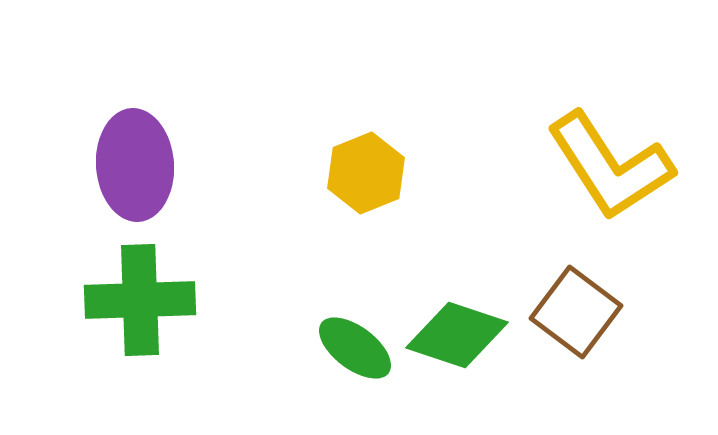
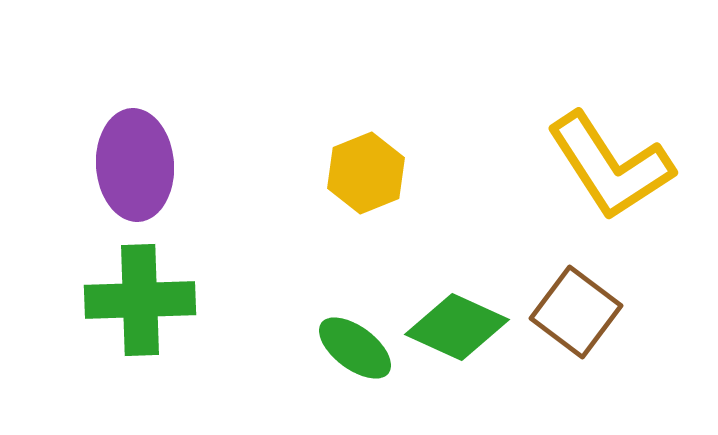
green diamond: moved 8 px up; rotated 6 degrees clockwise
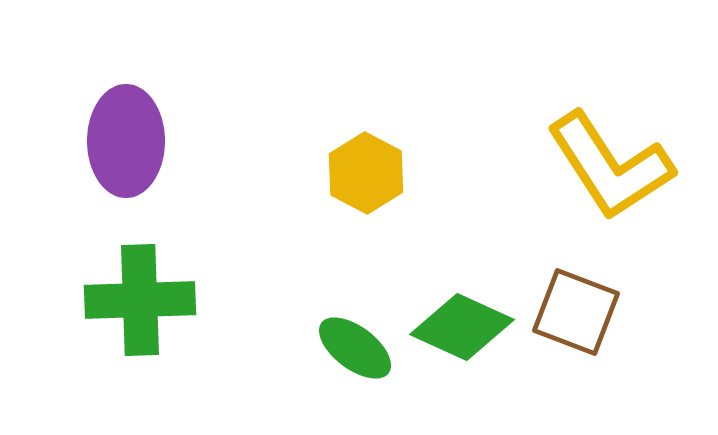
purple ellipse: moved 9 px left, 24 px up; rotated 4 degrees clockwise
yellow hexagon: rotated 10 degrees counterclockwise
brown square: rotated 16 degrees counterclockwise
green diamond: moved 5 px right
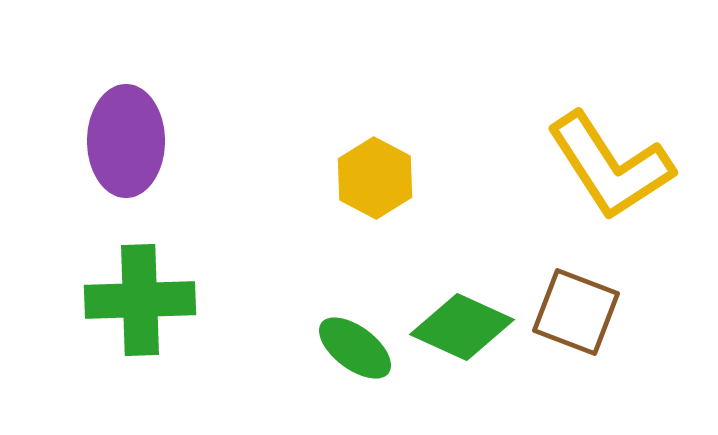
yellow hexagon: moved 9 px right, 5 px down
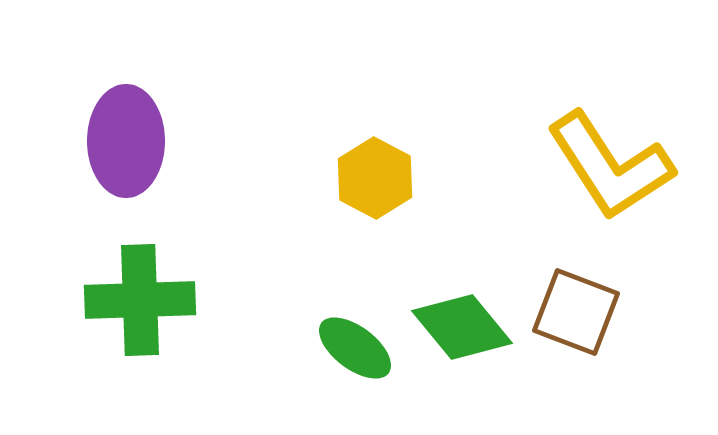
green diamond: rotated 26 degrees clockwise
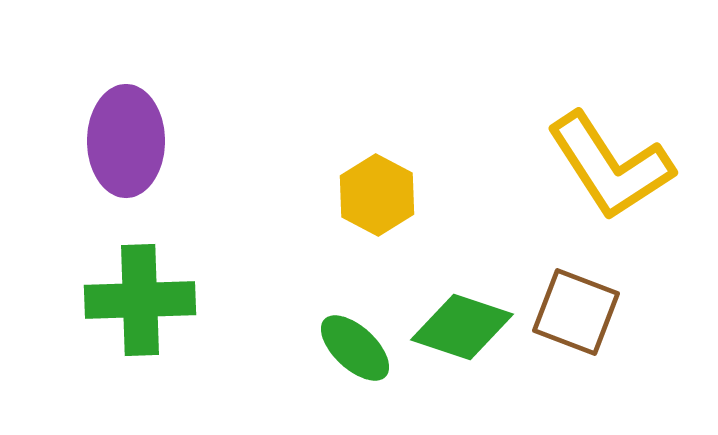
yellow hexagon: moved 2 px right, 17 px down
green diamond: rotated 32 degrees counterclockwise
green ellipse: rotated 6 degrees clockwise
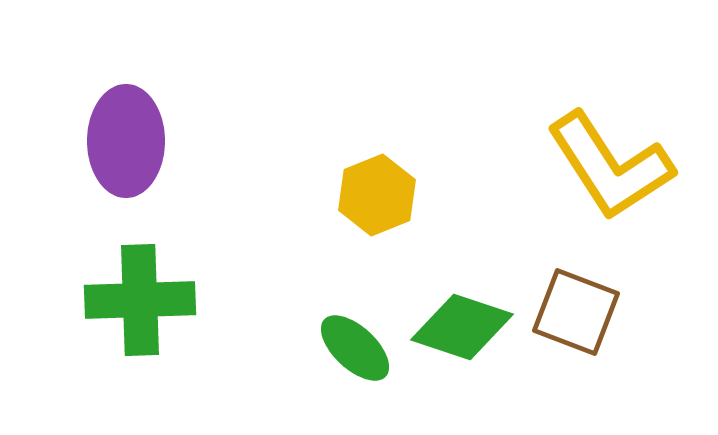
yellow hexagon: rotated 10 degrees clockwise
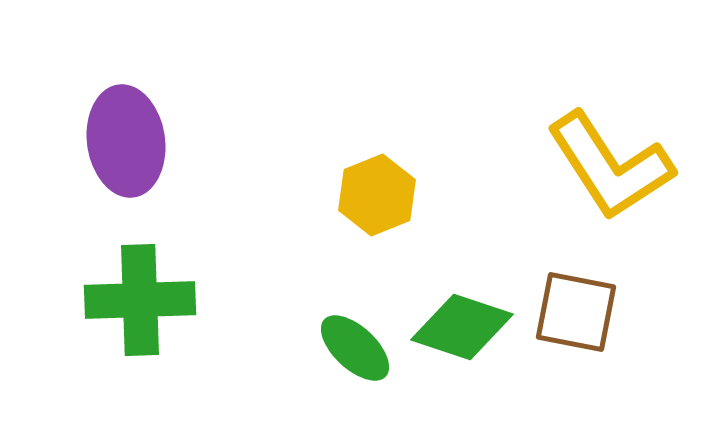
purple ellipse: rotated 8 degrees counterclockwise
brown square: rotated 10 degrees counterclockwise
